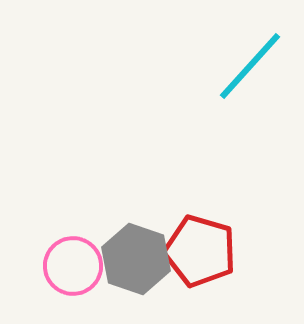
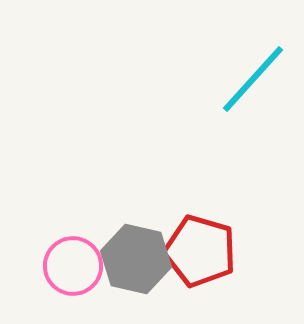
cyan line: moved 3 px right, 13 px down
gray hexagon: rotated 6 degrees counterclockwise
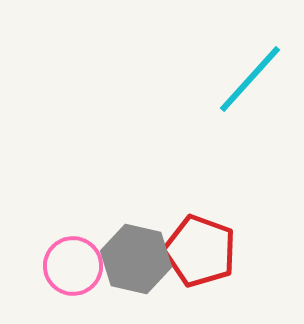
cyan line: moved 3 px left
red pentagon: rotated 4 degrees clockwise
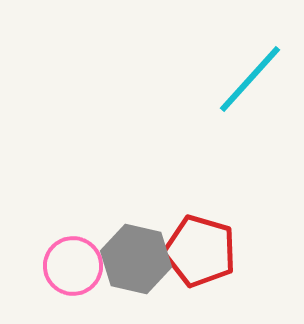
red pentagon: rotated 4 degrees counterclockwise
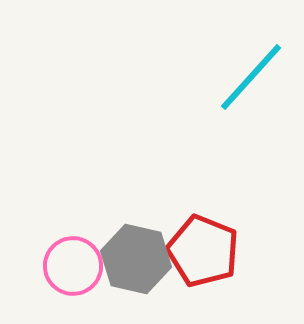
cyan line: moved 1 px right, 2 px up
red pentagon: moved 3 px right; rotated 6 degrees clockwise
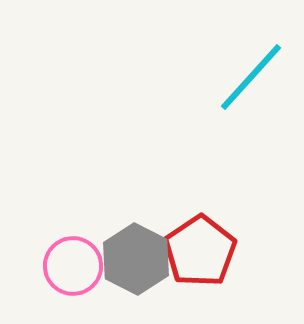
red pentagon: moved 3 px left; rotated 16 degrees clockwise
gray hexagon: rotated 14 degrees clockwise
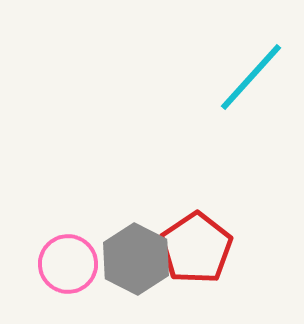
red pentagon: moved 4 px left, 3 px up
pink circle: moved 5 px left, 2 px up
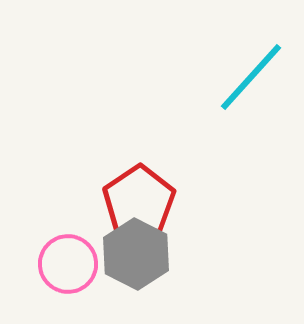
red pentagon: moved 57 px left, 47 px up
gray hexagon: moved 5 px up
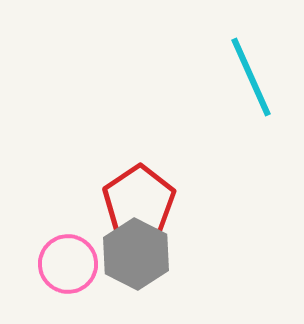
cyan line: rotated 66 degrees counterclockwise
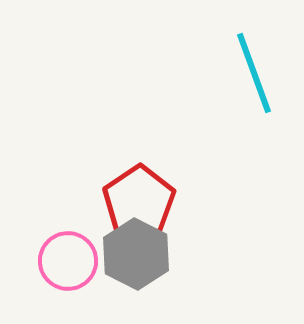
cyan line: moved 3 px right, 4 px up; rotated 4 degrees clockwise
pink circle: moved 3 px up
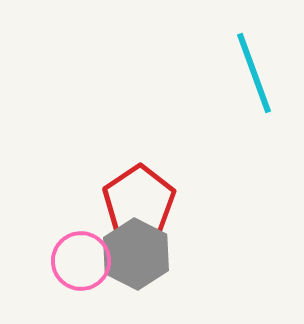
pink circle: moved 13 px right
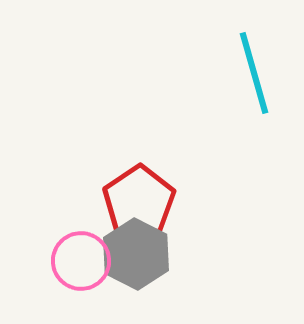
cyan line: rotated 4 degrees clockwise
